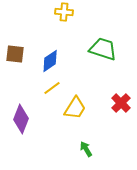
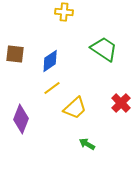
green trapezoid: moved 1 px right; rotated 16 degrees clockwise
yellow trapezoid: rotated 15 degrees clockwise
green arrow: moved 1 px right, 5 px up; rotated 28 degrees counterclockwise
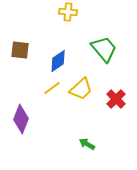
yellow cross: moved 4 px right
green trapezoid: rotated 16 degrees clockwise
brown square: moved 5 px right, 4 px up
blue diamond: moved 8 px right
red cross: moved 5 px left, 4 px up
yellow trapezoid: moved 6 px right, 19 px up
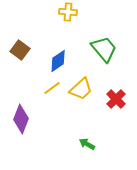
brown square: rotated 30 degrees clockwise
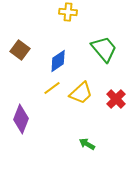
yellow trapezoid: moved 4 px down
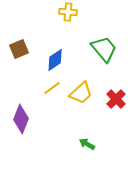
brown square: moved 1 px left, 1 px up; rotated 30 degrees clockwise
blue diamond: moved 3 px left, 1 px up
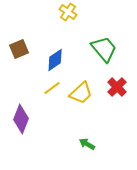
yellow cross: rotated 30 degrees clockwise
red cross: moved 1 px right, 12 px up
